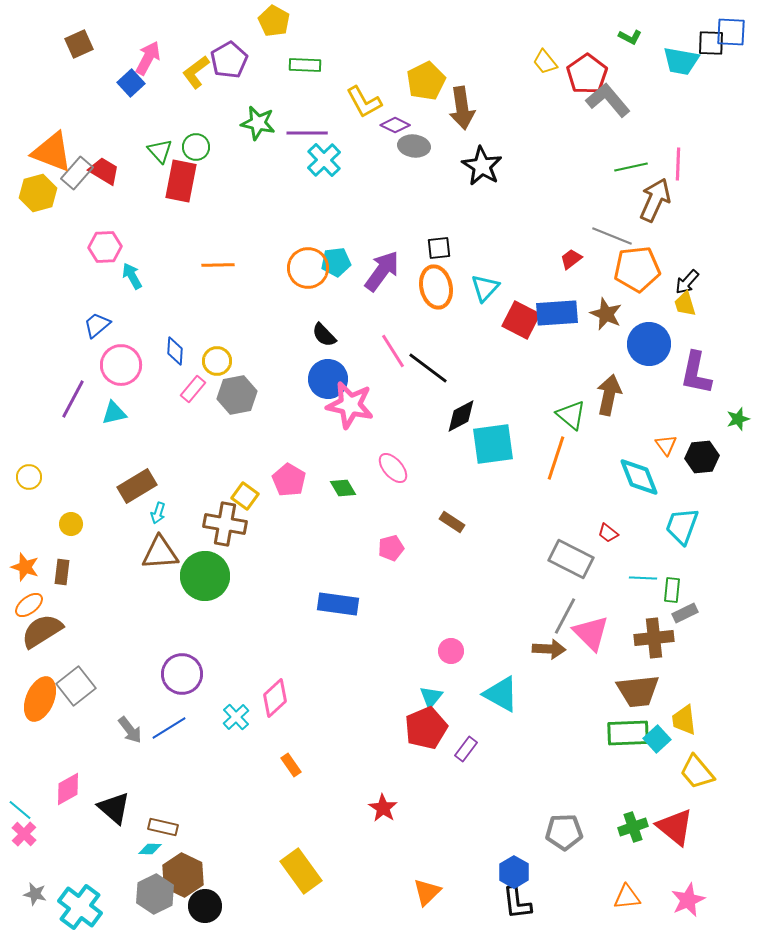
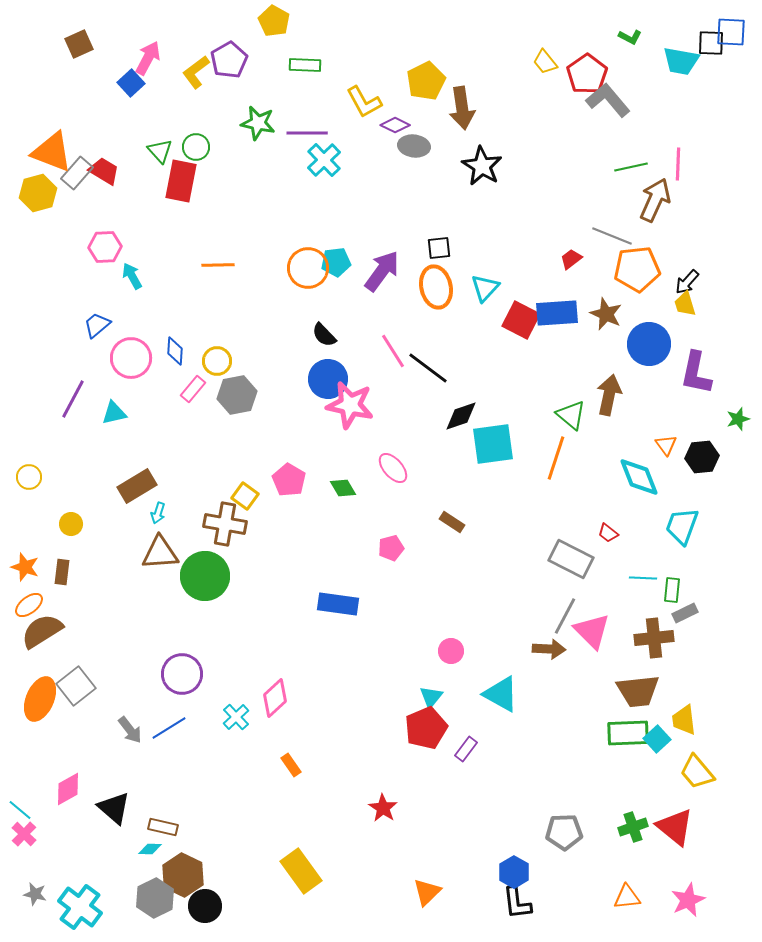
pink circle at (121, 365): moved 10 px right, 7 px up
black diamond at (461, 416): rotated 9 degrees clockwise
pink triangle at (591, 633): moved 1 px right, 2 px up
gray hexagon at (155, 894): moved 4 px down
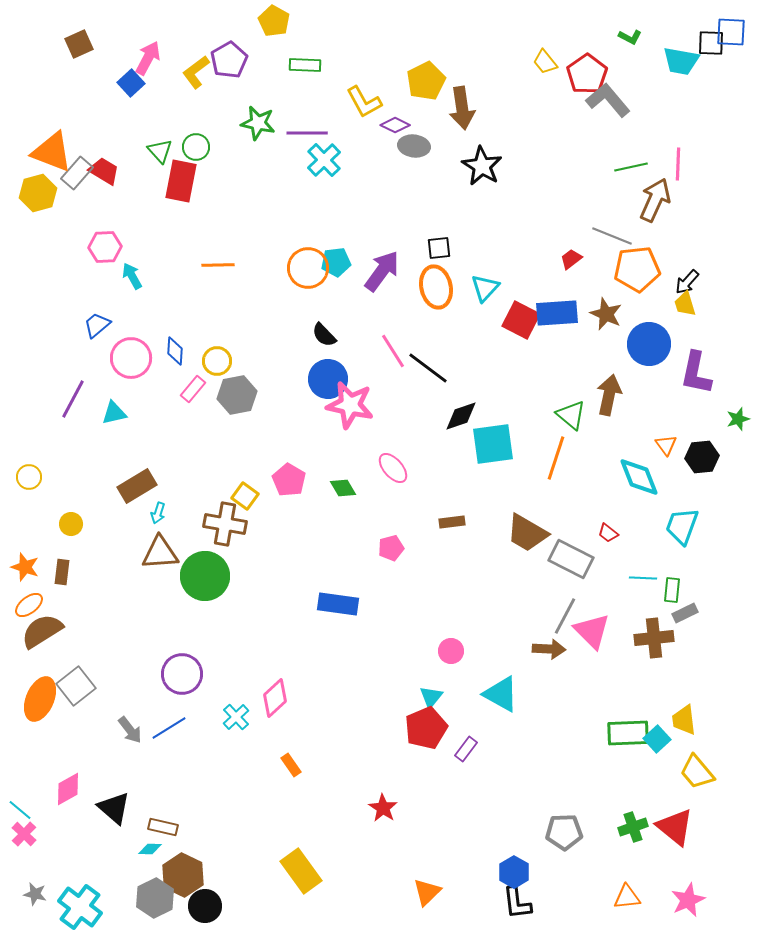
brown rectangle at (452, 522): rotated 40 degrees counterclockwise
brown trapezoid at (638, 691): moved 111 px left, 158 px up; rotated 36 degrees clockwise
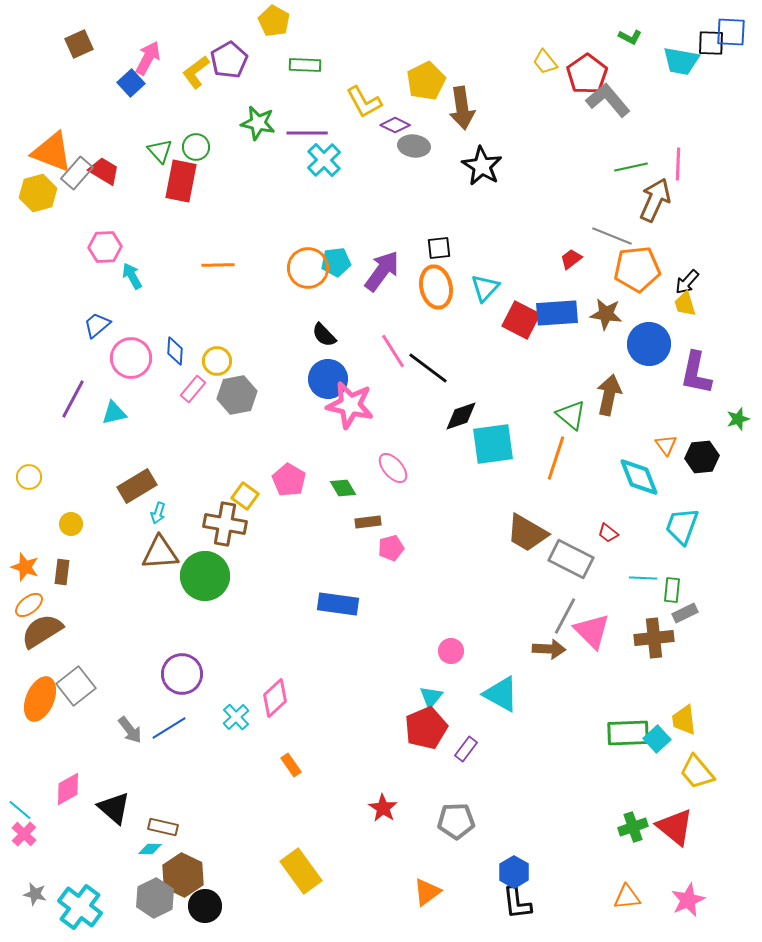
brown star at (606, 314): rotated 16 degrees counterclockwise
brown rectangle at (452, 522): moved 84 px left
gray pentagon at (564, 832): moved 108 px left, 11 px up
orange triangle at (427, 892): rotated 8 degrees clockwise
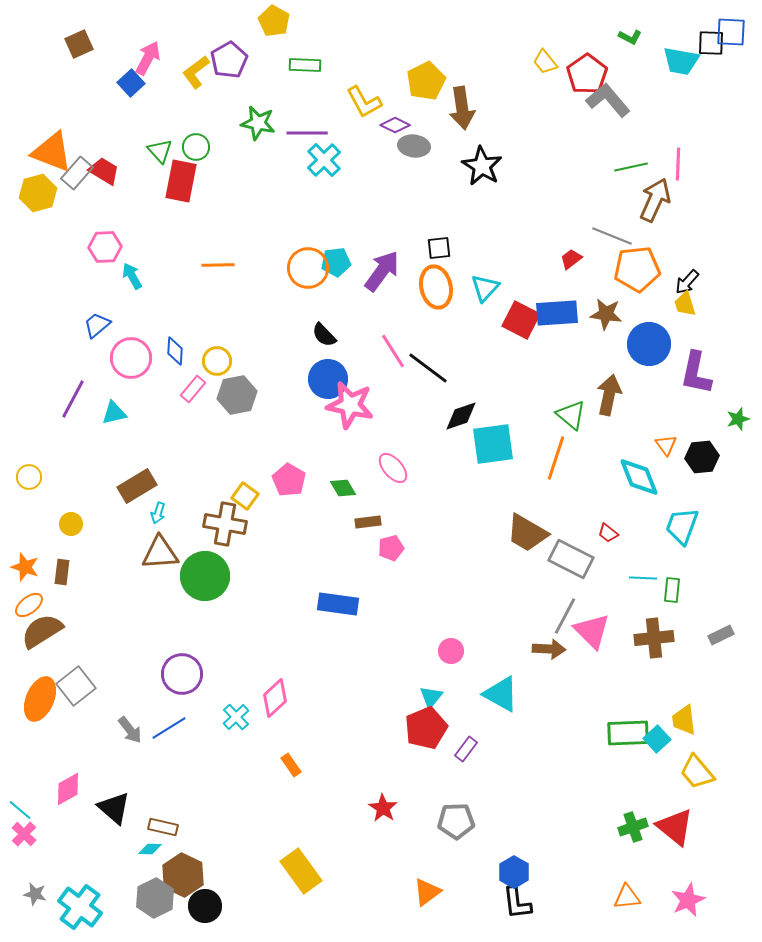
gray rectangle at (685, 613): moved 36 px right, 22 px down
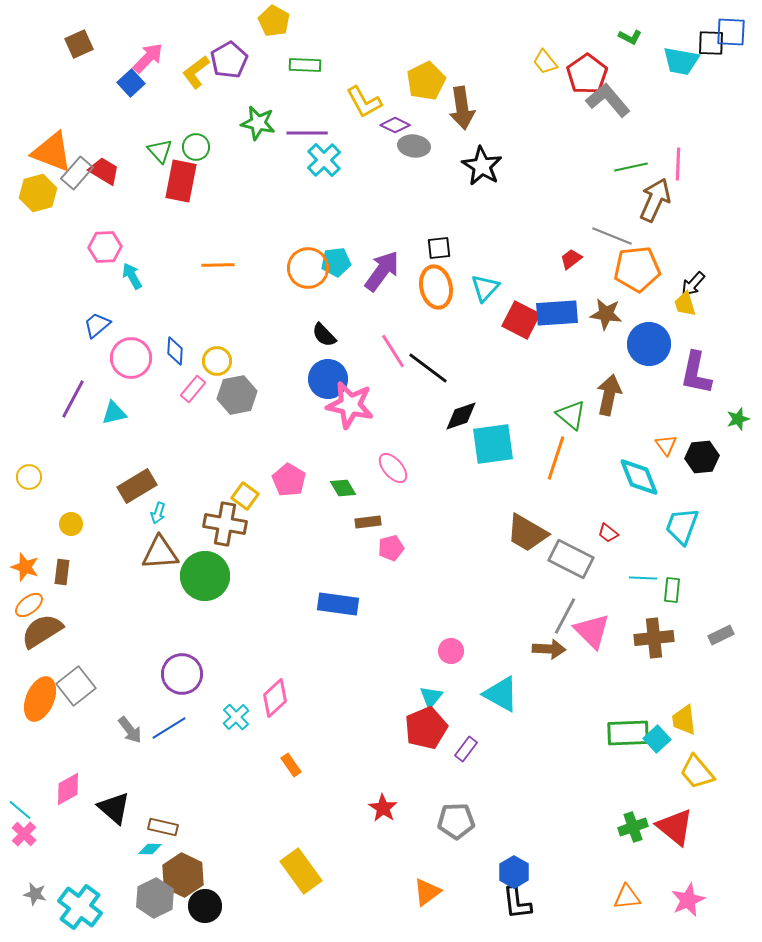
pink arrow at (148, 58): rotated 16 degrees clockwise
black arrow at (687, 282): moved 6 px right, 2 px down
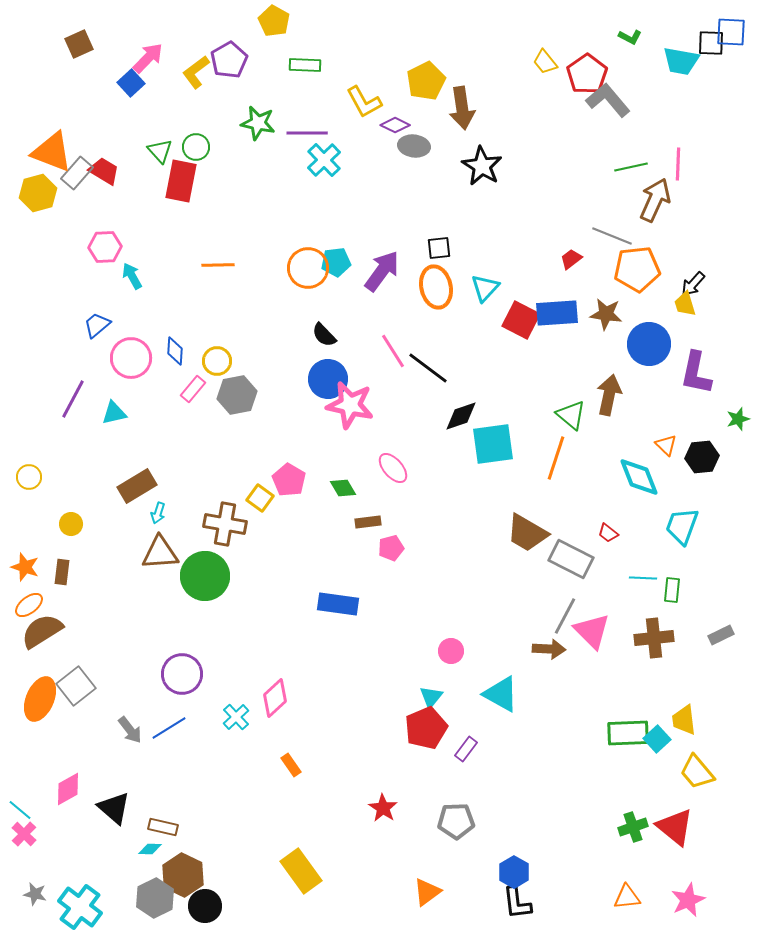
orange triangle at (666, 445): rotated 10 degrees counterclockwise
yellow square at (245, 496): moved 15 px right, 2 px down
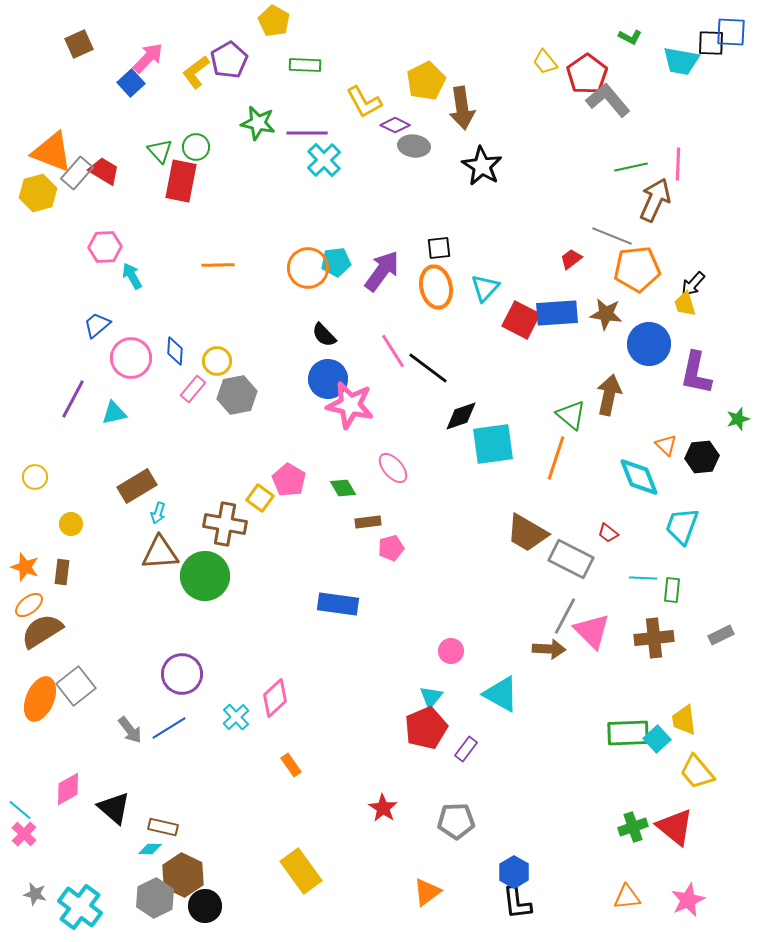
yellow circle at (29, 477): moved 6 px right
